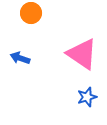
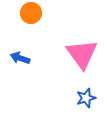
pink triangle: rotated 20 degrees clockwise
blue star: moved 1 px left, 1 px down
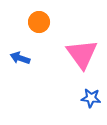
orange circle: moved 8 px right, 9 px down
blue star: moved 5 px right; rotated 24 degrees clockwise
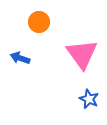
blue star: moved 2 px left, 1 px down; rotated 18 degrees clockwise
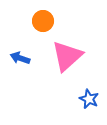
orange circle: moved 4 px right, 1 px up
pink triangle: moved 15 px left, 2 px down; rotated 24 degrees clockwise
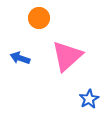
orange circle: moved 4 px left, 3 px up
blue star: rotated 18 degrees clockwise
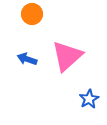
orange circle: moved 7 px left, 4 px up
blue arrow: moved 7 px right, 1 px down
